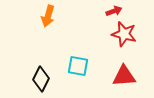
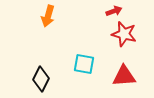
cyan square: moved 6 px right, 2 px up
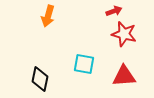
black diamond: moved 1 px left; rotated 15 degrees counterclockwise
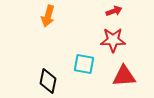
red star: moved 11 px left, 6 px down; rotated 15 degrees counterclockwise
black diamond: moved 8 px right, 2 px down
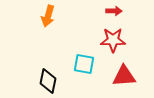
red arrow: rotated 21 degrees clockwise
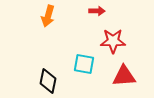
red arrow: moved 17 px left
red star: moved 1 px down
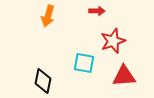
red star: rotated 20 degrees counterclockwise
cyan square: moved 1 px up
black diamond: moved 5 px left
